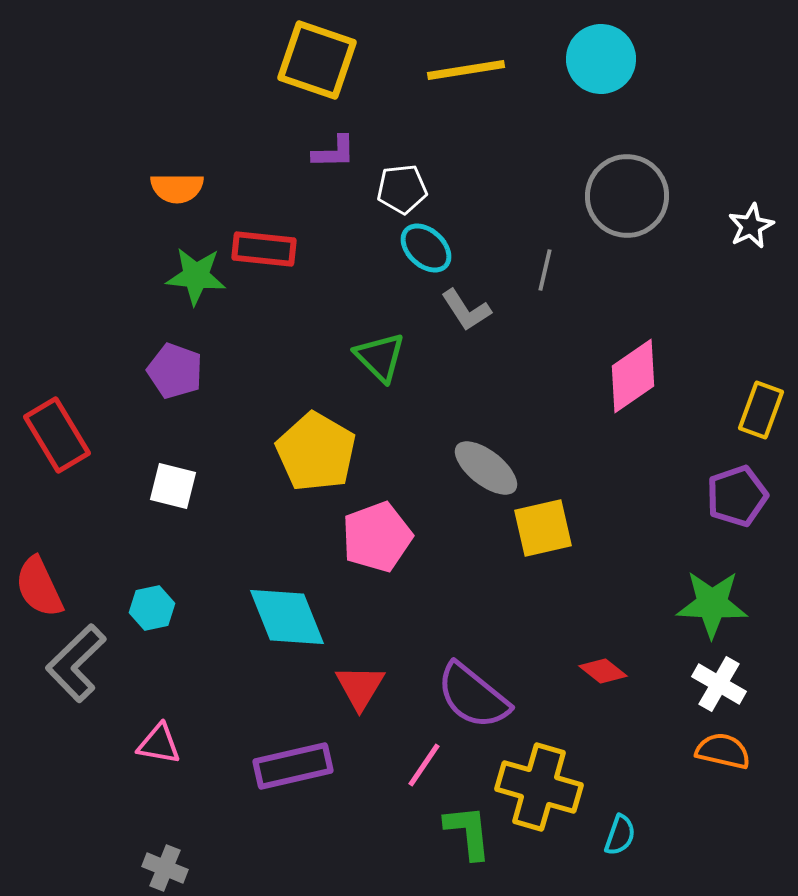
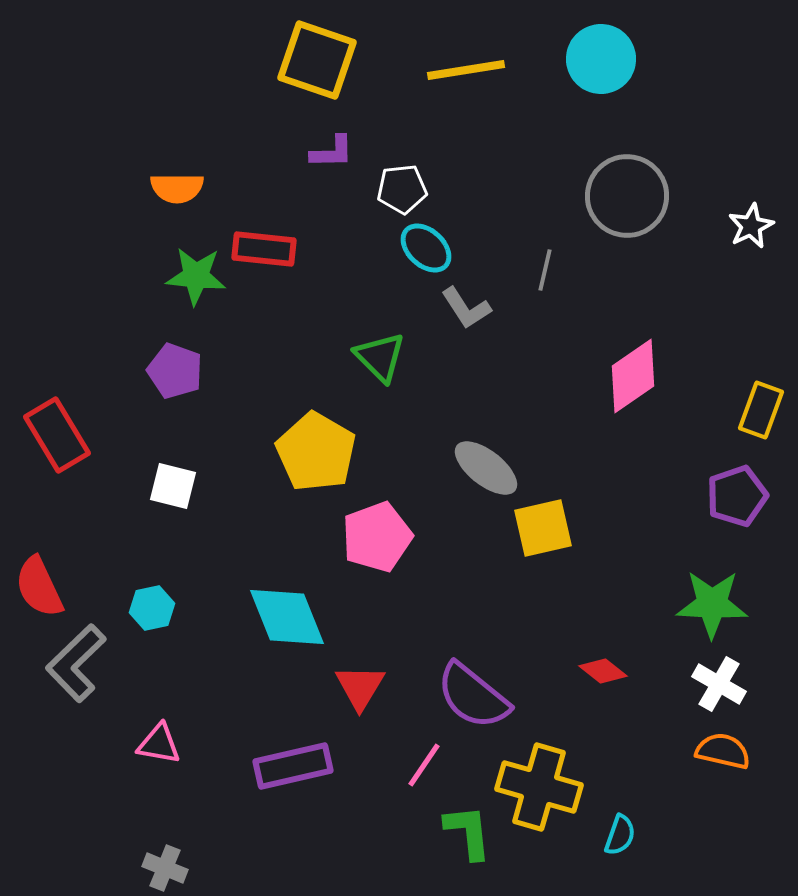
purple L-shape at (334, 152): moved 2 px left
gray L-shape at (466, 310): moved 2 px up
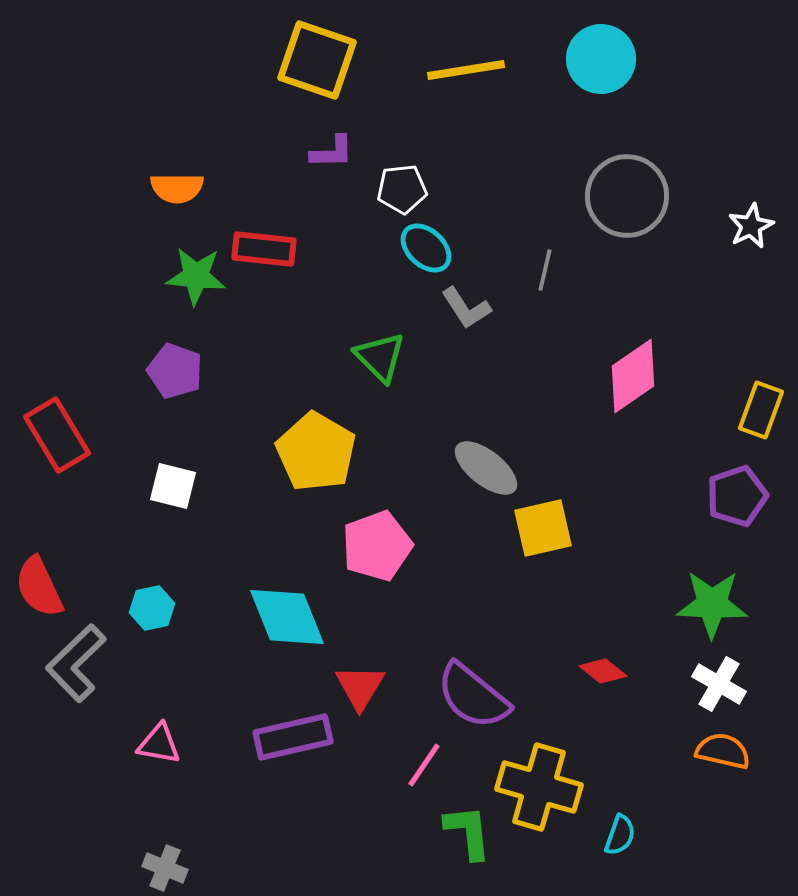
pink pentagon at (377, 537): moved 9 px down
purple rectangle at (293, 766): moved 29 px up
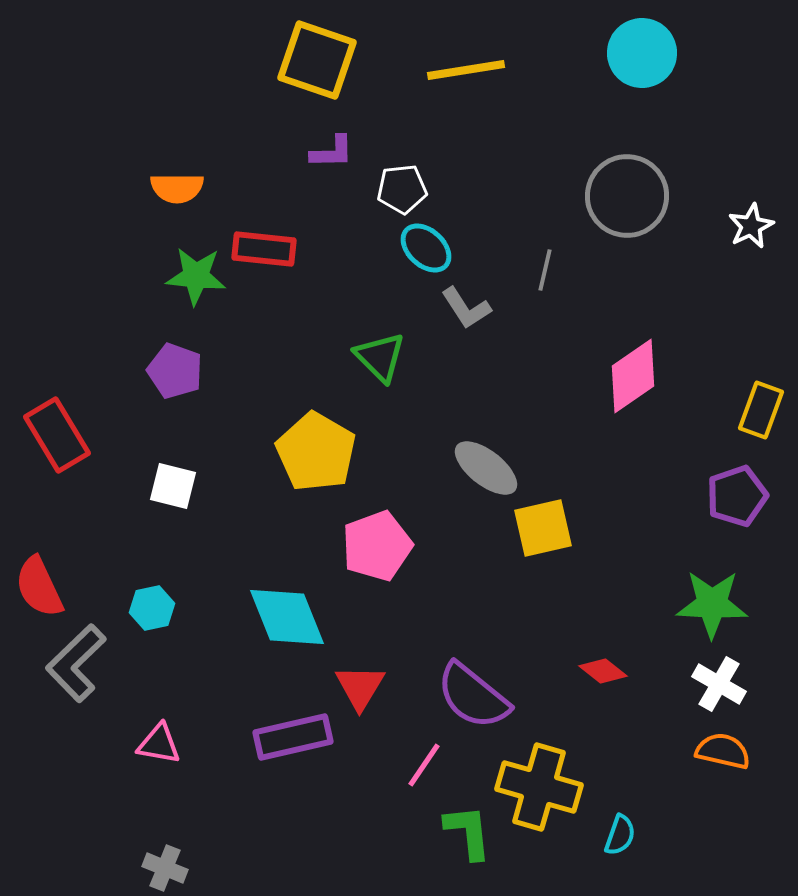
cyan circle at (601, 59): moved 41 px right, 6 px up
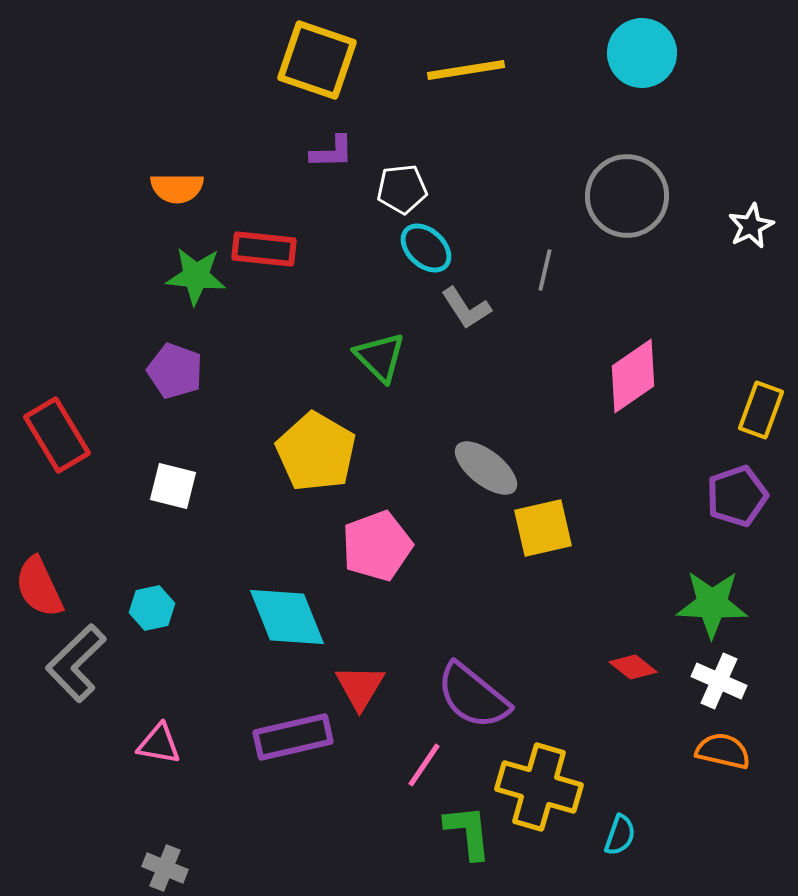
red diamond at (603, 671): moved 30 px right, 4 px up
white cross at (719, 684): moved 3 px up; rotated 6 degrees counterclockwise
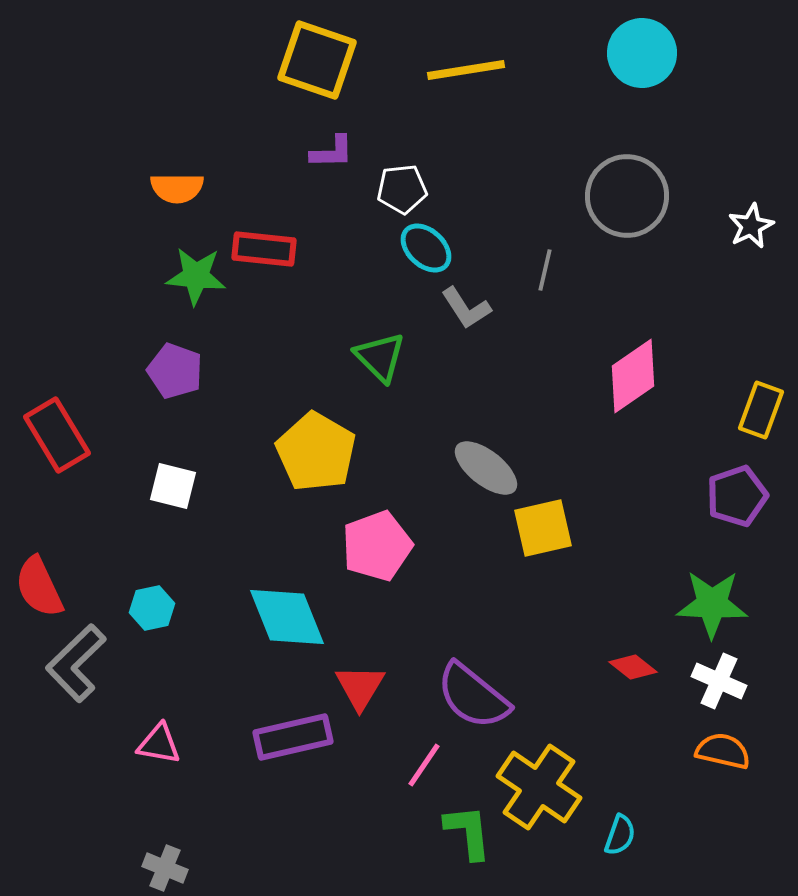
yellow cross at (539, 787): rotated 18 degrees clockwise
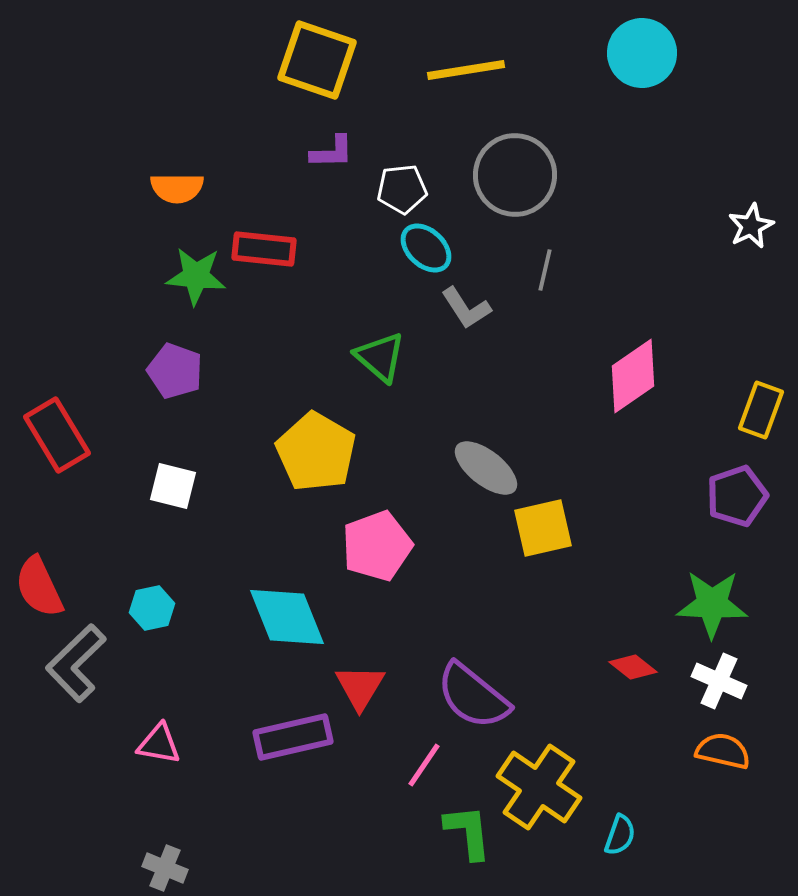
gray circle at (627, 196): moved 112 px left, 21 px up
green triangle at (380, 357): rotated 4 degrees counterclockwise
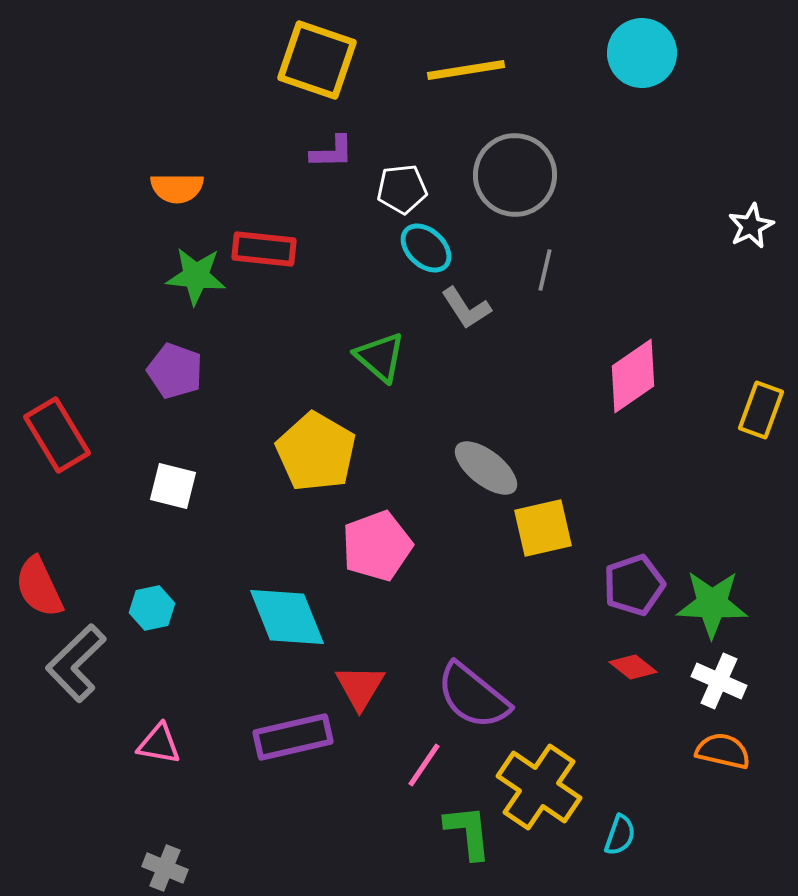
purple pentagon at (737, 496): moved 103 px left, 89 px down
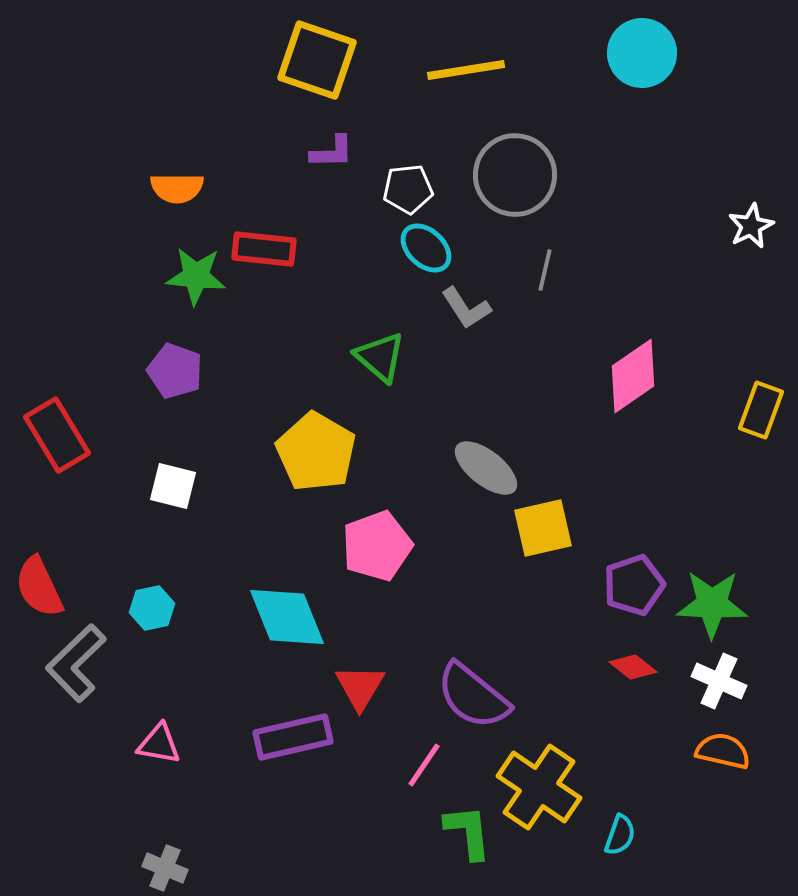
white pentagon at (402, 189): moved 6 px right
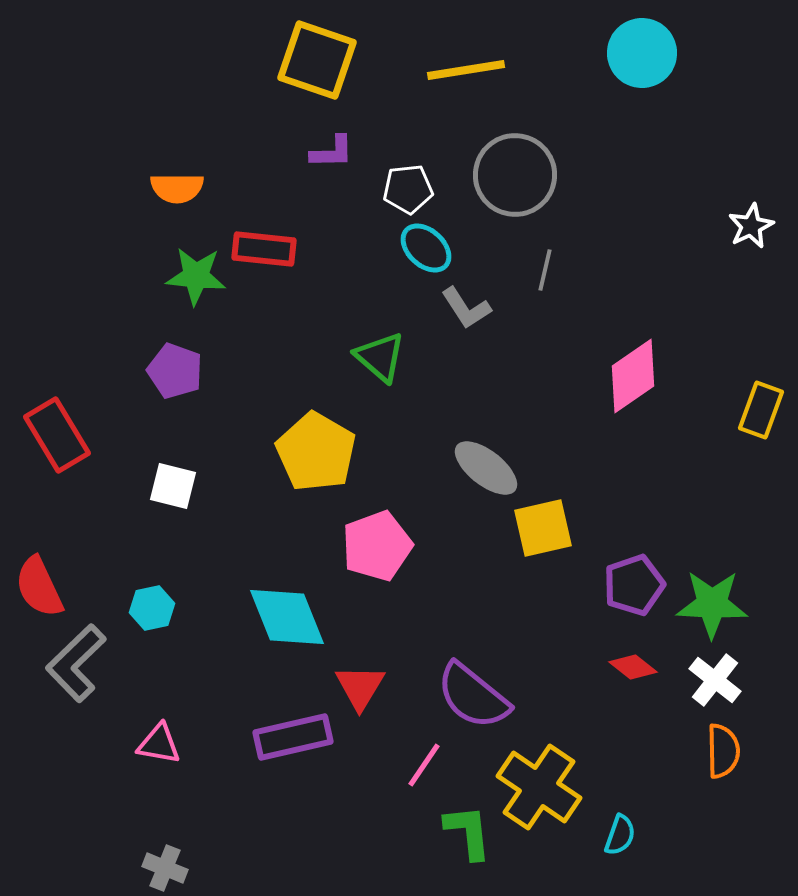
white cross at (719, 681): moved 4 px left, 1 px up; rotated 14 degrees clockwise
orange semicircle at (723, 751): rotated 76 degrees clockwise
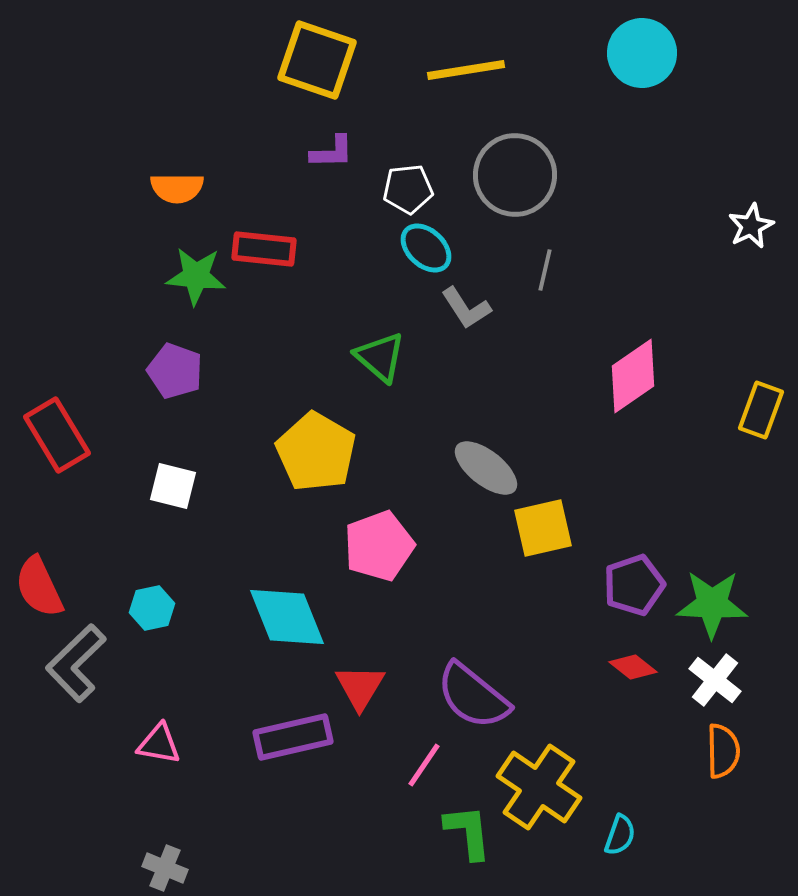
pink pentagon at (377, 546): moved 2 px right
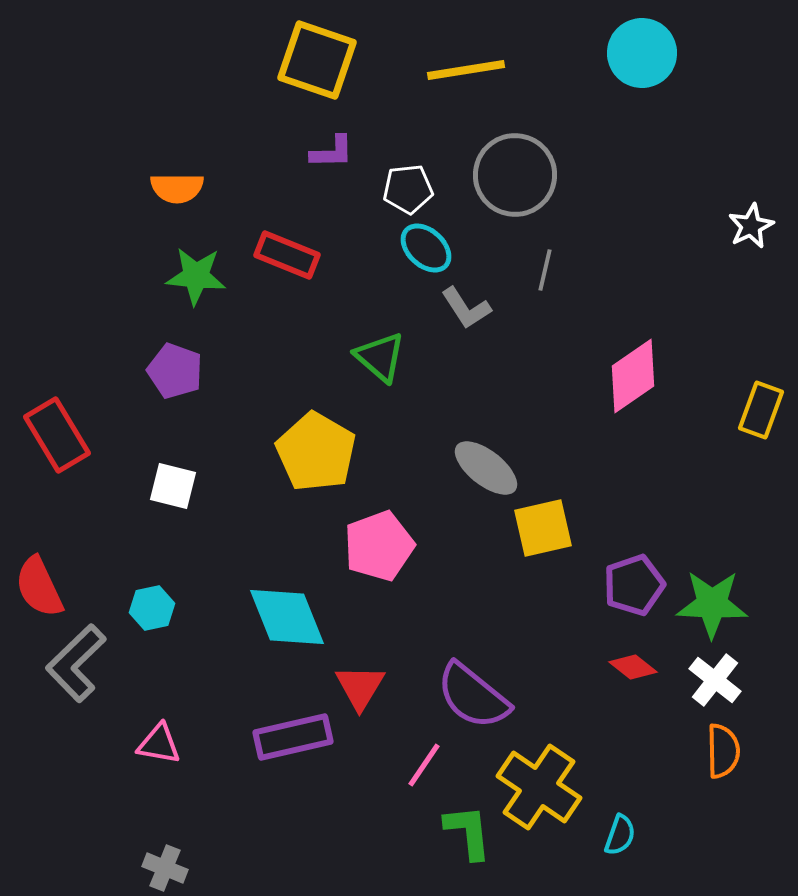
red rectangle at (264, 249): moved 23 px right, 6 px down; rotated 16 degrees clockwise
